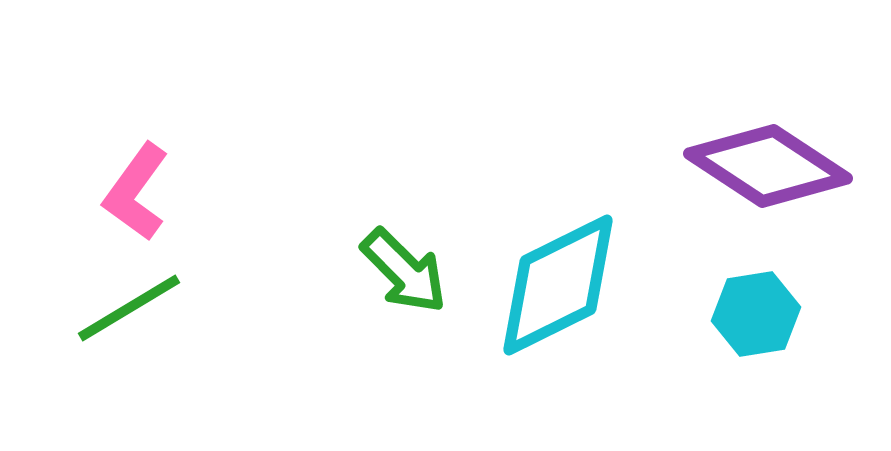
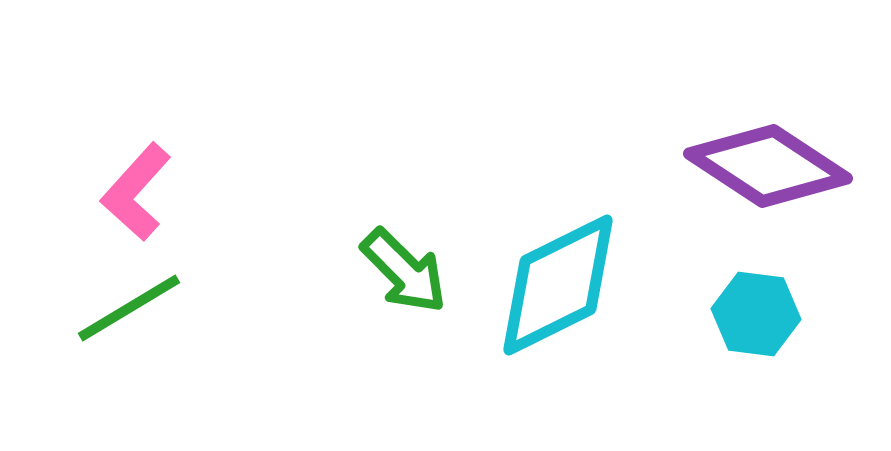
pink L-shape: rotated 6 degrees clockwise
cyan hexagon: rotated 16 degrees clockwise
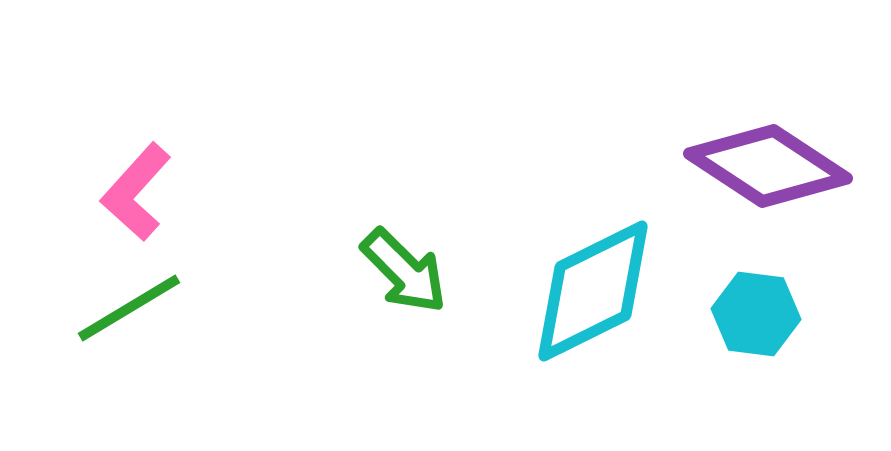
cyan diamond: moved 35 px right, 6 px down
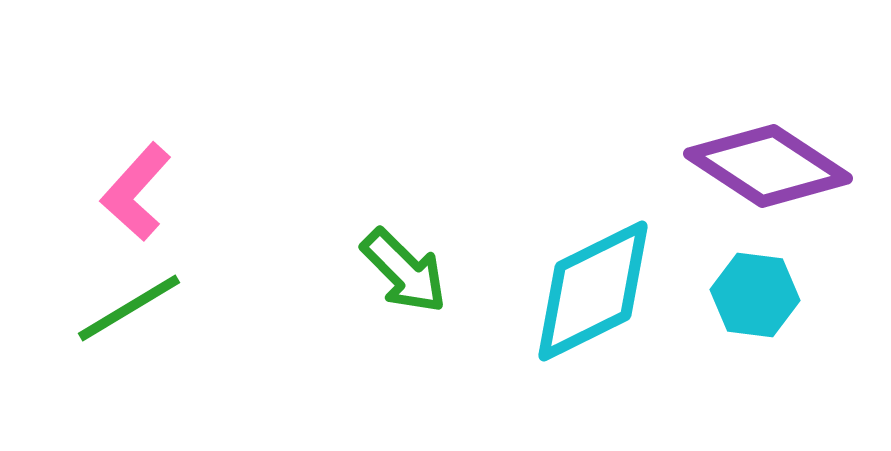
cyan hexagon: moved 1 px left, 19 px up
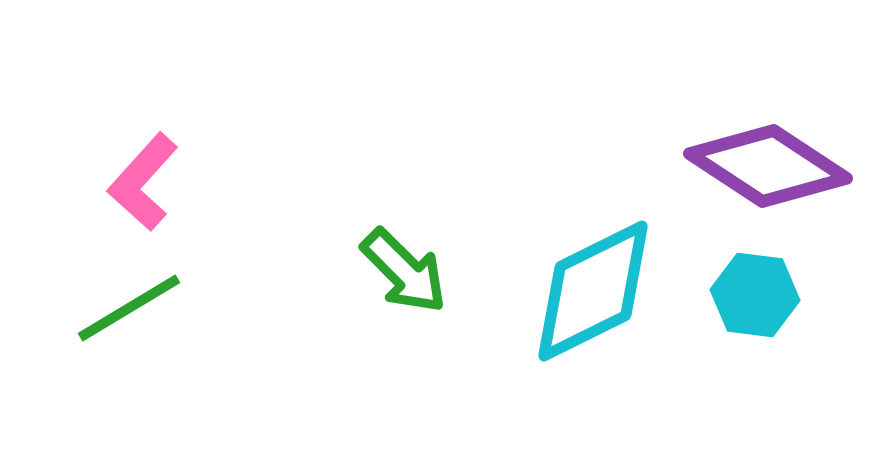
pink L-shape: moved 7 px right, 10 px up
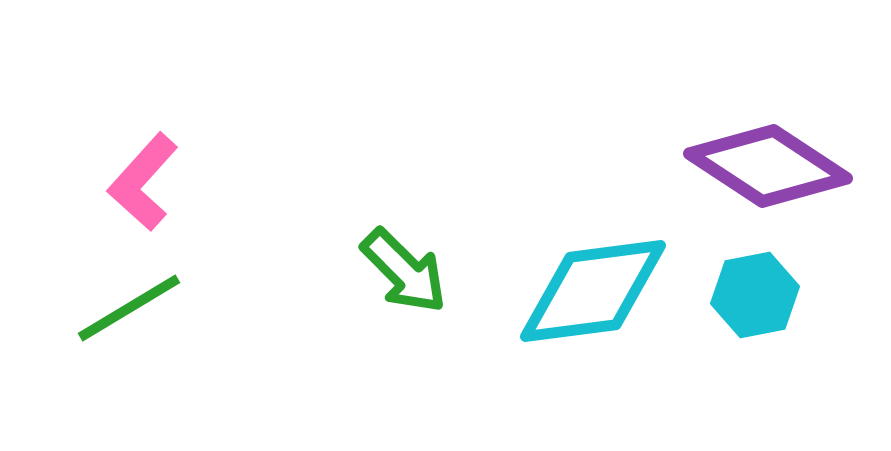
cyan diamond: rotated 19 degrees clockwise
cyan hexagon: rotated 18 degrees counterclockwise
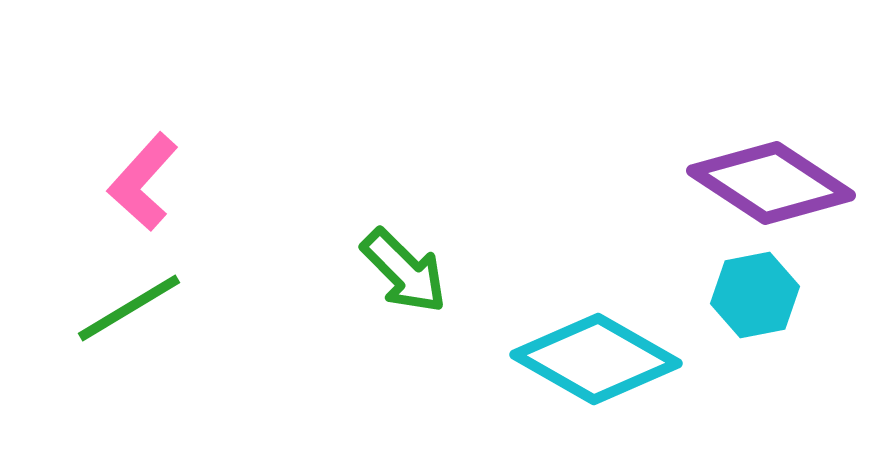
purple diamond: moved 3 px right, 17 px down
cyan diamond: moved 3 px right, 68 px down; rotated 37 degrees clockwise
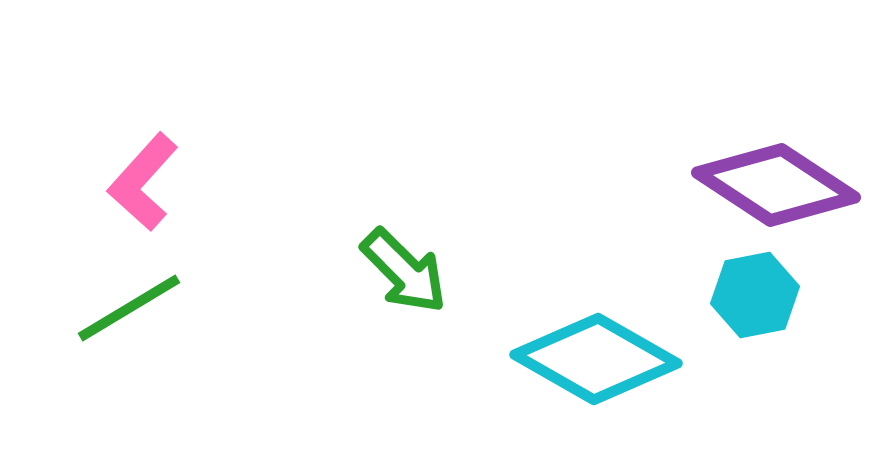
purple diamond: moved 5 px right, 2 px down
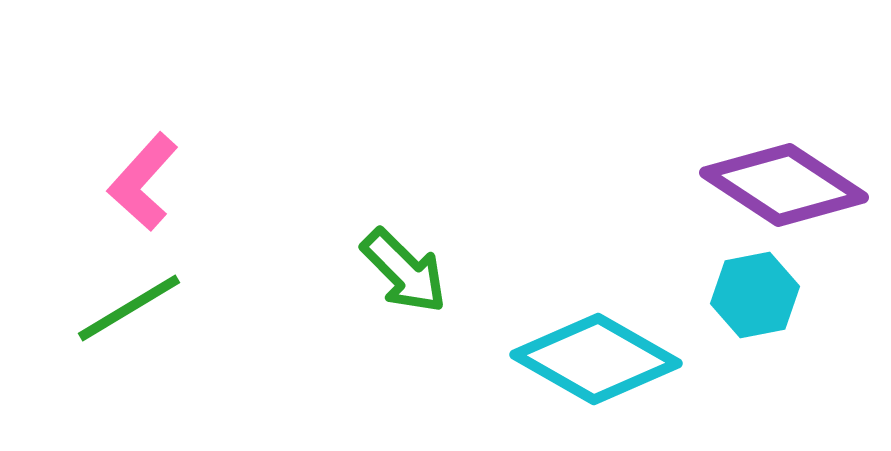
purple diamond: moved 8 px right
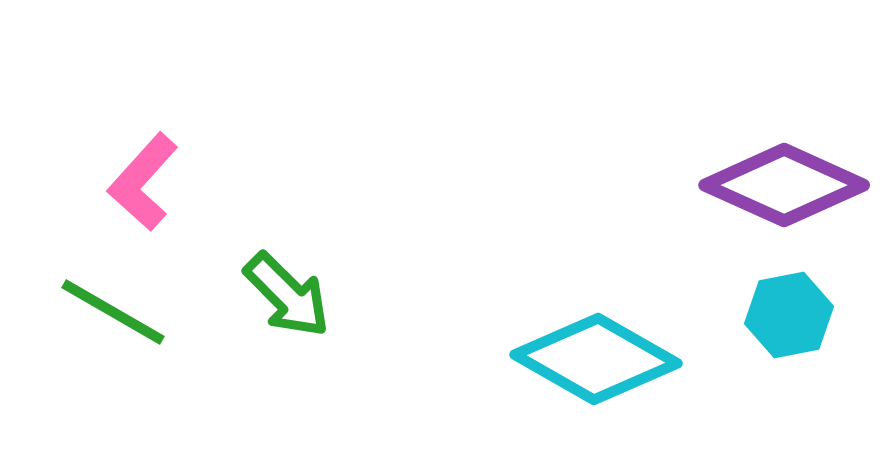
purple diamond: rotated 9 degrees counterclockwise
green arrow: moved 117 px left, 24 px down
cyan hexagon: moved 34 px right, 20 px down
green line: moved 16 px left, 4 px down; rotated 61 degrees clockwise
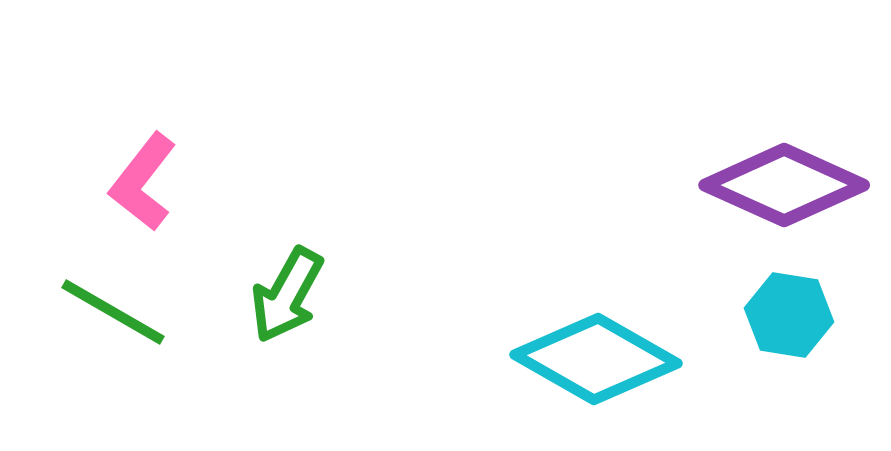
pink L-shape: rotated 4 degrees counterclockwise
green arrow: rotated 74 degrees clockwise
cyan hexagon: rotated 20 degrees clockwise
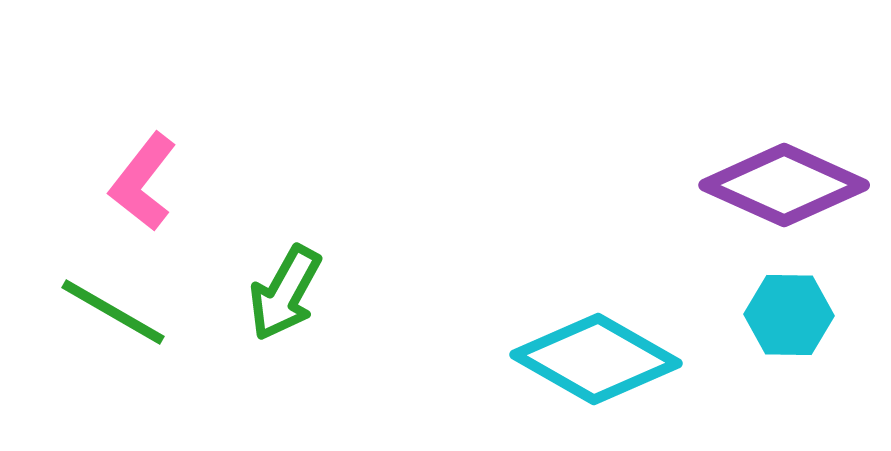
green arrow: moved 2 px left, 2 px up
cyan hexagon: rotated 8 degrees counterclockwise
